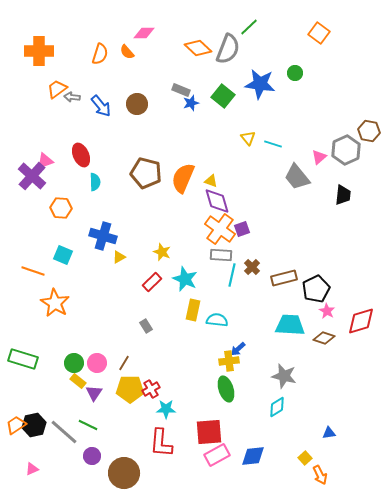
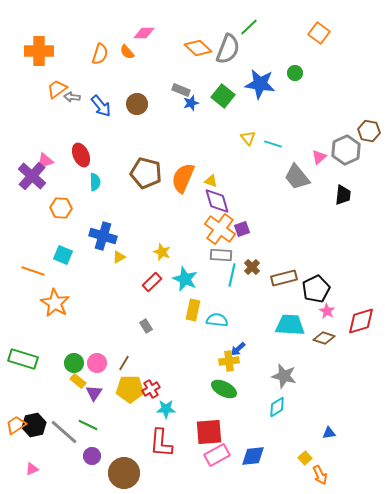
green ellipse at (226, 389): moved 2 px left; rotated 45 degrees counterclockwise
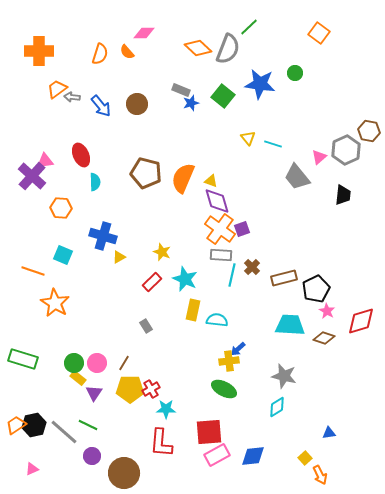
pink triangle at (45, 161): rotated 12 degrees clockwise
yellow rectangle at (78, 381): moved 3 px up
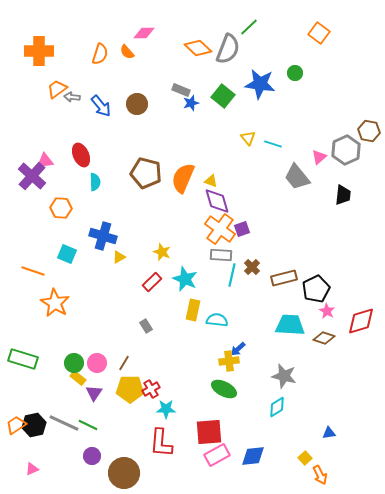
cyan square at (63, 255): moved 4 px right, 1 px up
gray line at (64, 432): moved 9 px up; rotated 16 degrees counterclockwise
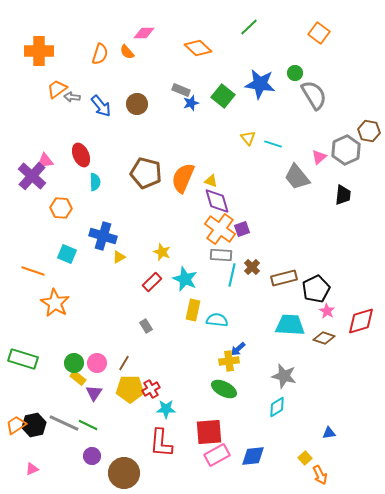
gray semicircle at (228, 49): moved 86 px right, 46 px down; rotated 52 degrees counterclockwise
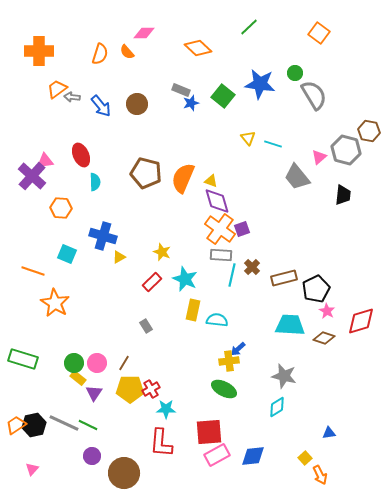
gray hexagon at (346, 150): rotated 20 degrees counterclockwise
pink triangle at (32, 469): rotated 24 degrees counterclockwise
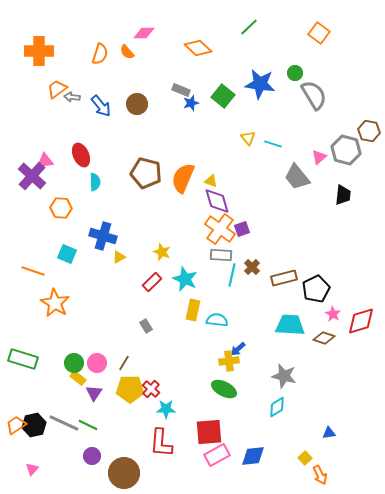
pink star at (327, 311): moved 6 px right, 3 px down
red cross at (151, 389): rotated 18 degrees counterclockwise
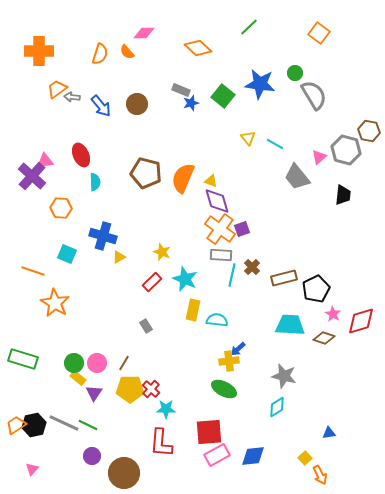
cyan line at (273, 144): moved 2 px right; rotated 12 degrees clockwise
